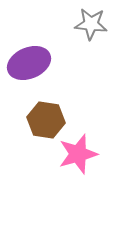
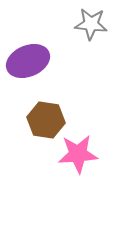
purple ellipse: moved 1 px left, 2 px up
pink star: rotated 12 degrees clockwise
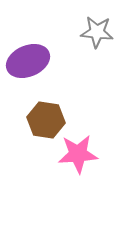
gray star: moved 6 px right, 8 px down
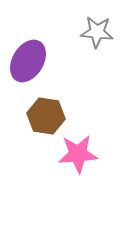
purple ellipse: rotated 36 degrees counterclockwise
brown hexagon: moved 4 px up
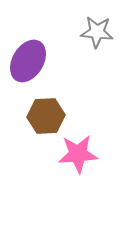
brown hexagon: rotated 12 degrees counterclockwise
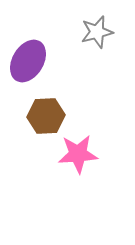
gray star: rotated 20 degrees counterclockwise
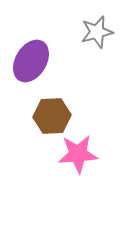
purple ellipse: moved 3 px right
brown hexagon: moved 6 px right
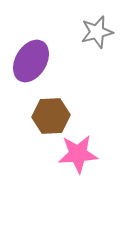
brown hexagon: moved 1 px left
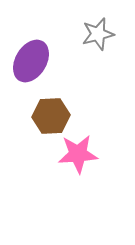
gray star: moved 1 px right, 2 px down
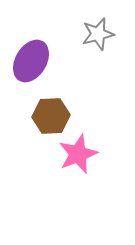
pink star: rotated 18 degrees counterclockwise
